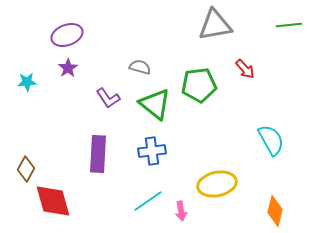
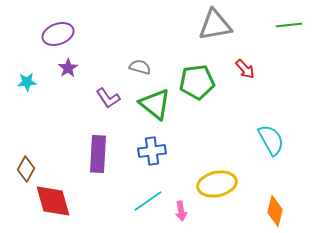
purple ellipse: moved 9 px left, 1 px up
green pentagon: moved 2 px left, 3 px up
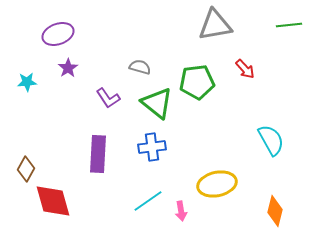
green triangle: moved 2 px right, 1 px up
blue cross: moved 4 px up
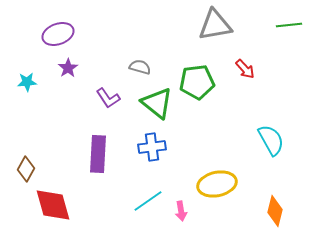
red diamond: moved 4 px down
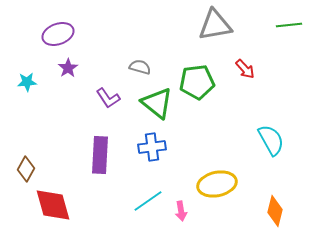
purple rectangle: moved 2 px right, 1 px down
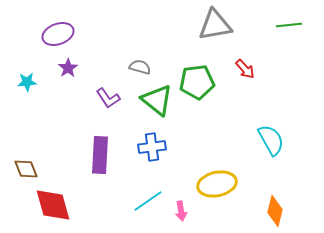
green triangle: moved 3 px up
brown diamond: rotated 50 degrees counterclockwise
